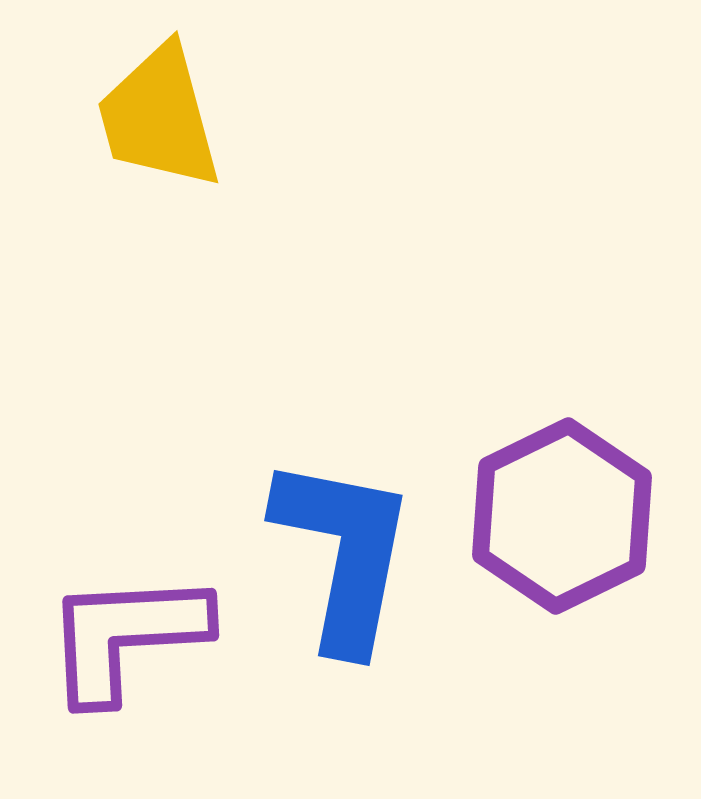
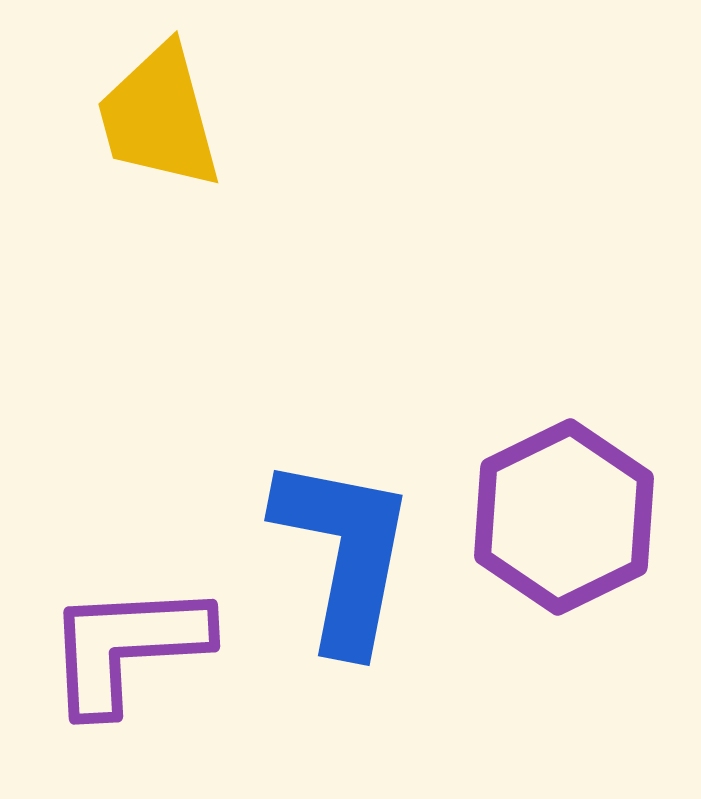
purple hexagon: moved 2 px right, 1 px down
purple L-shape: moved 1 px right, 11 px down
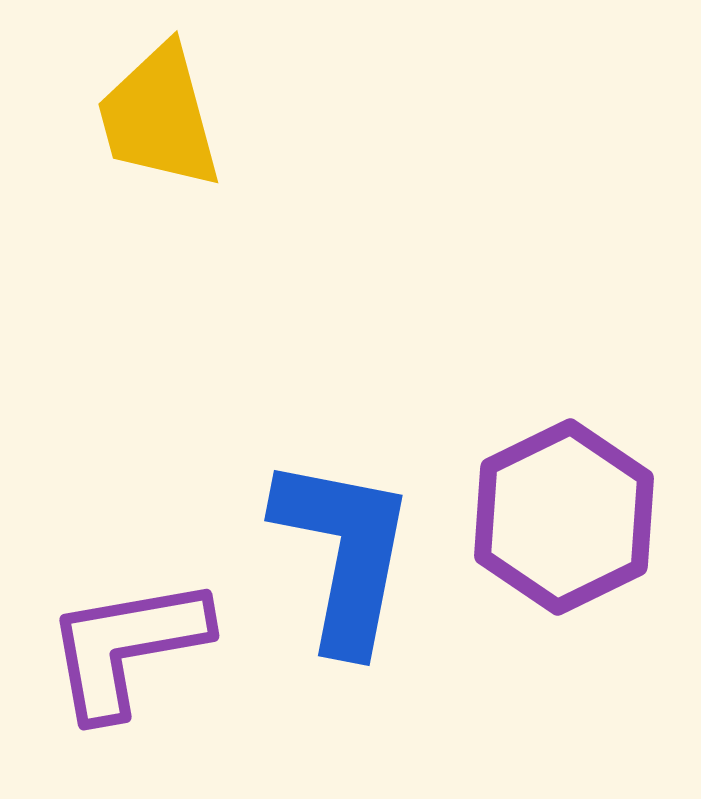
purple L-shape: rotated 7 degrees counterclockwise
